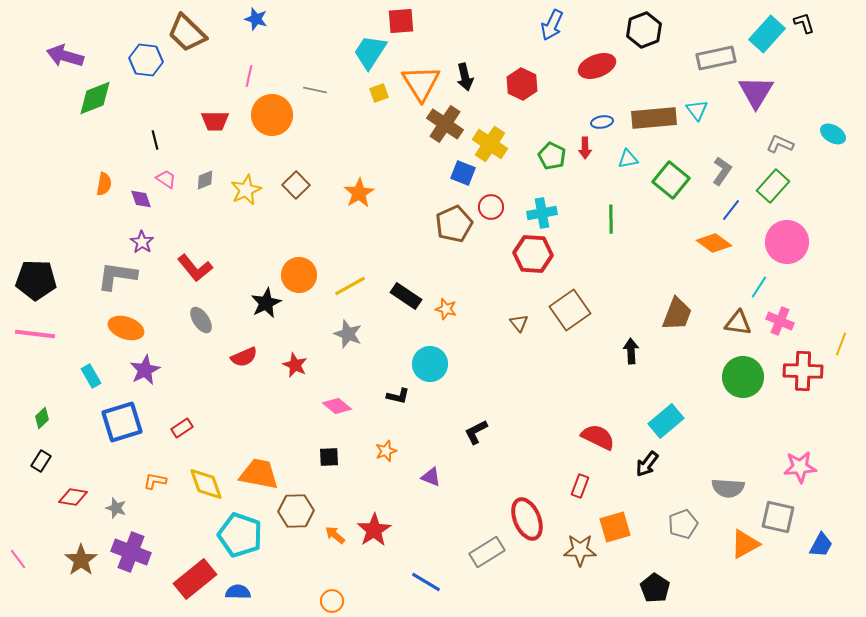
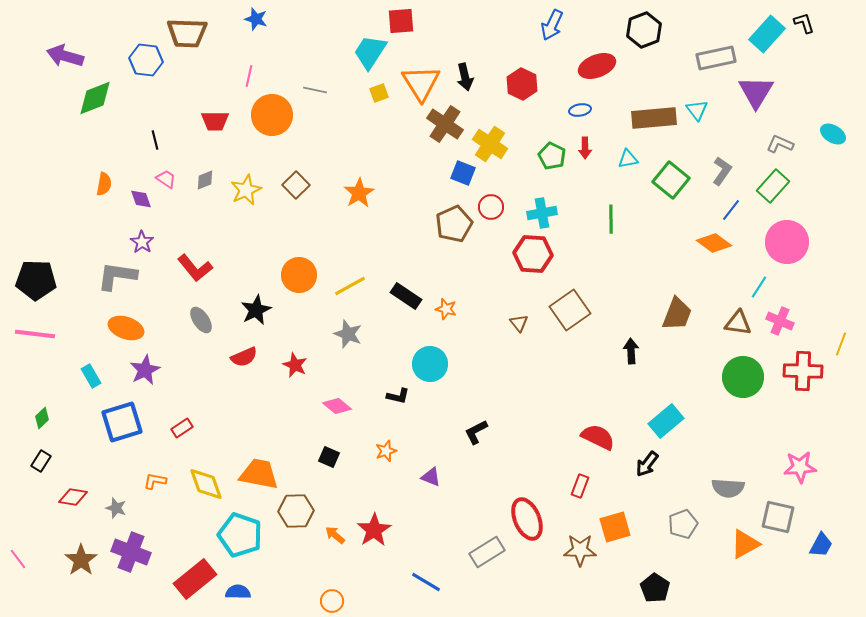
brown trapezoid at (187, 33): rotated 42 degrees counterclockwise
blue ellipse at (602, 122): moved 22 px left, 12 px up
black star at (266, 303): moved 10 px left, 7 px down
black square at (329, 457): rotated 25 degrees clockwise
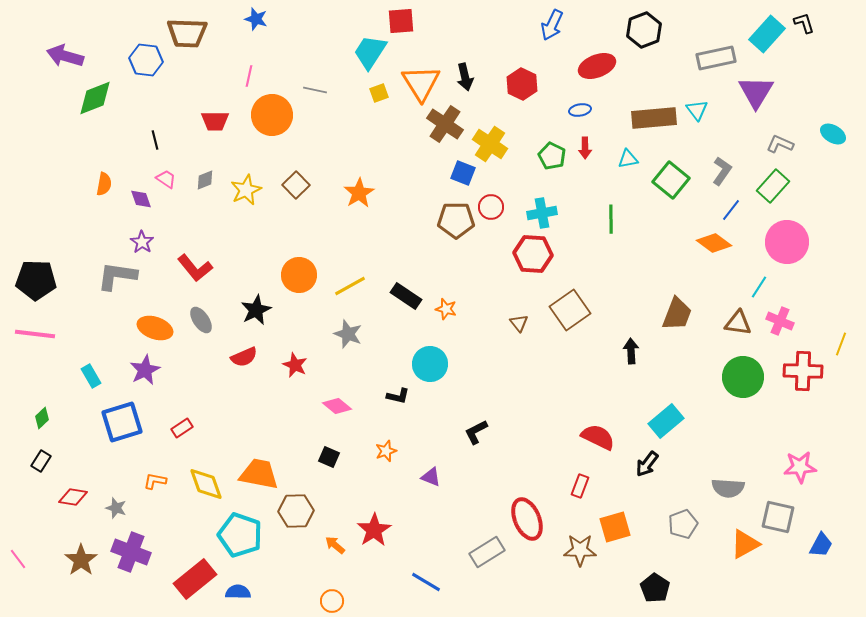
brown pentagon at (454, 224): moved 2 px right, 4 px up; rotated 24 degrees clockwise
orange ellipse at (126, 328): moved 29 px right
orange arrow at (335, 535): moved 10 px down
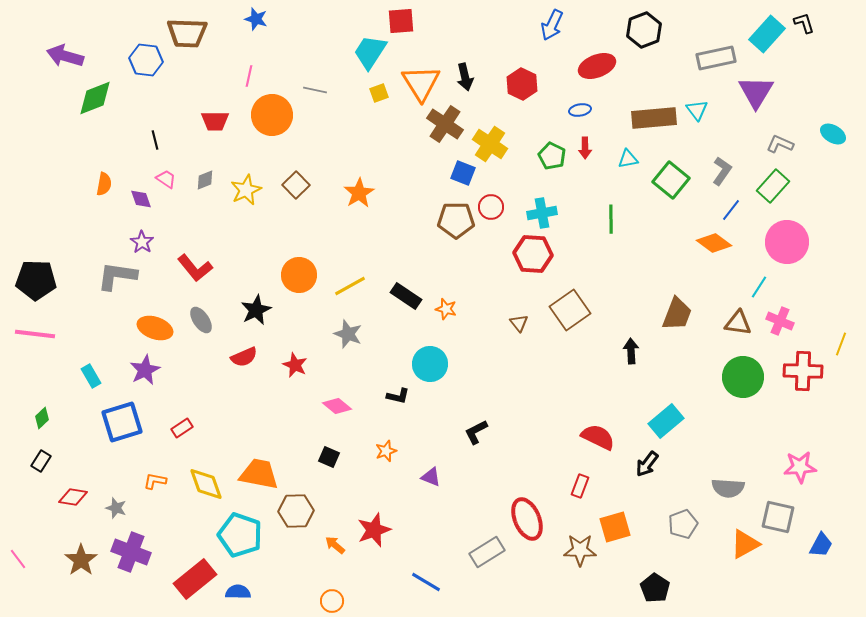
red star at (374, 530): rotated 12 degrees clockwise
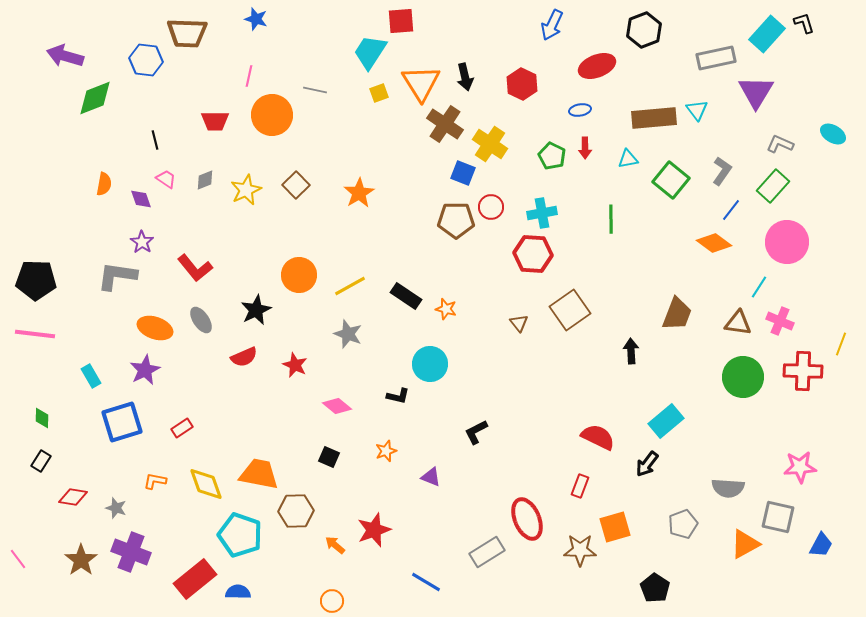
green diamond at (42, 418): rotated 45 degrees counterclockwise
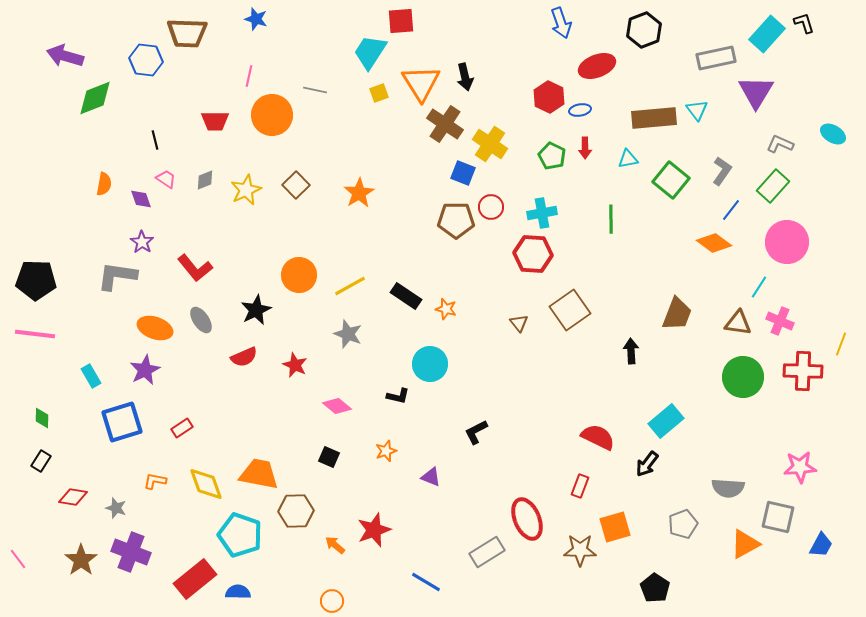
blue arrow at (552, 25): moved 9 px right, 2 px up; rotated 44 degrees counterclockwise
red hexagon at (522, 84): moved 27 px right, 13 px down
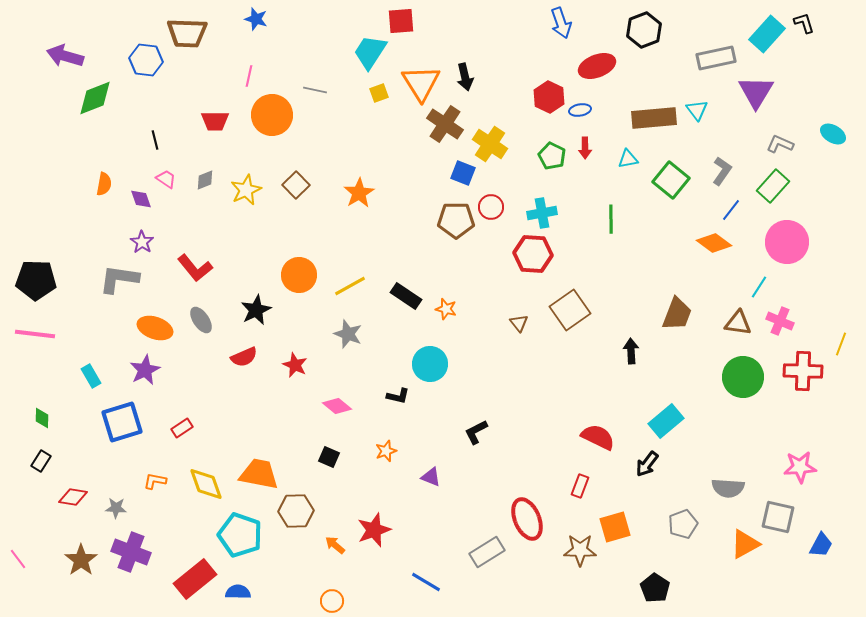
gray L-shape at (117, 276): moved 2 px right, 3 px down
gray star at (116, 508): rotated 15 degrees counterclockwise
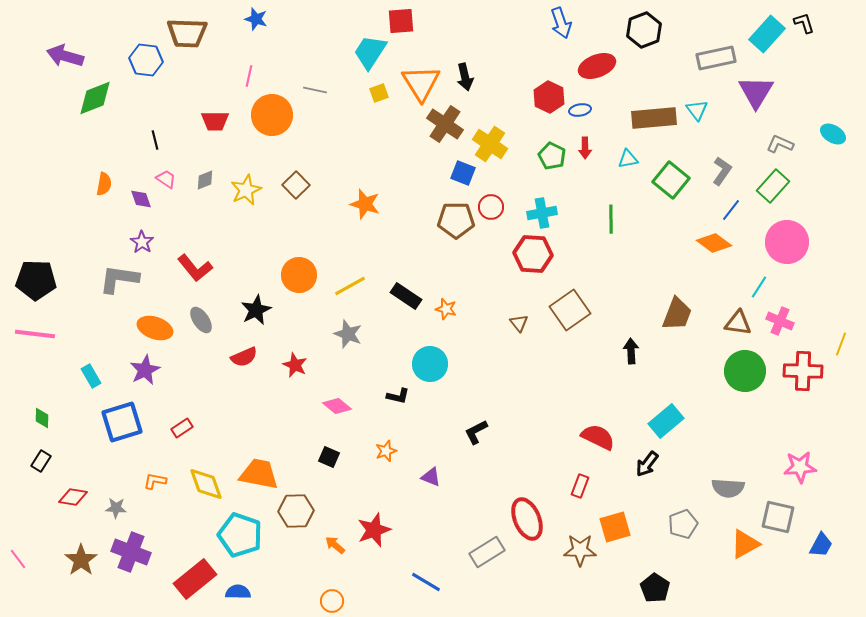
orange star at (359, 193): moved 6 px right, 11 px down; rotated 24 degrees counterclockwise
green circle at (743, 377): moved 2 px right, 6 px up
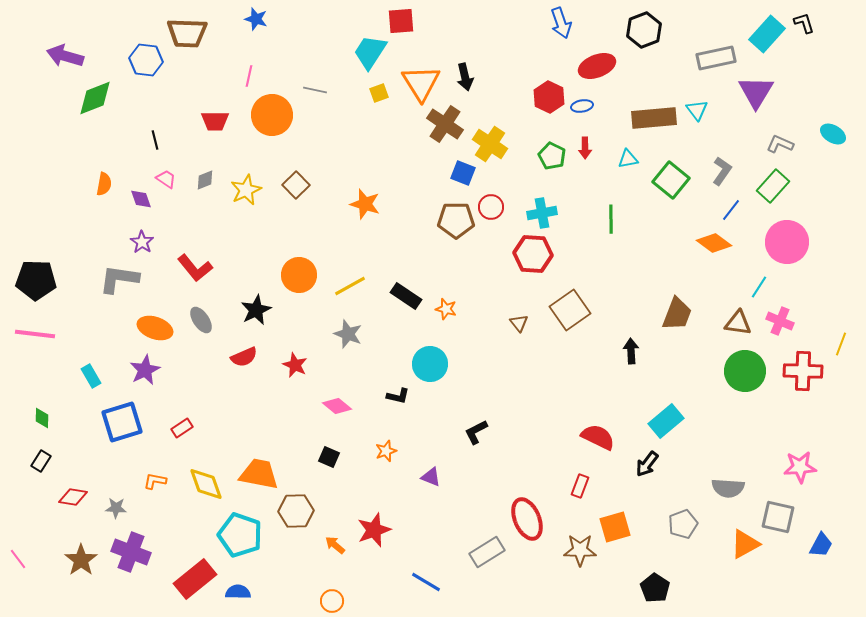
blue ellipse at (580, 110): moved 2 px right, 4 px up
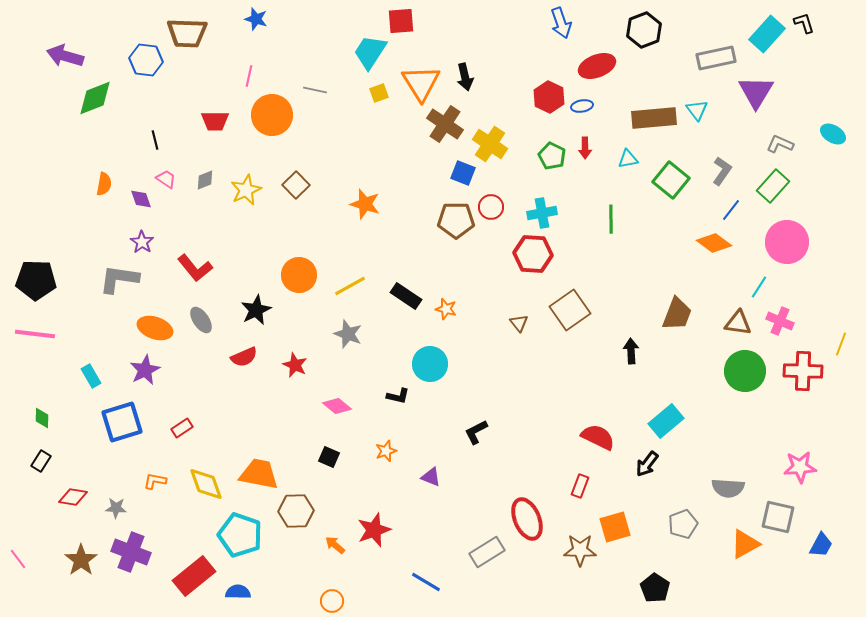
red rectangle at (195, 579): moved 1 px left, 3 px up
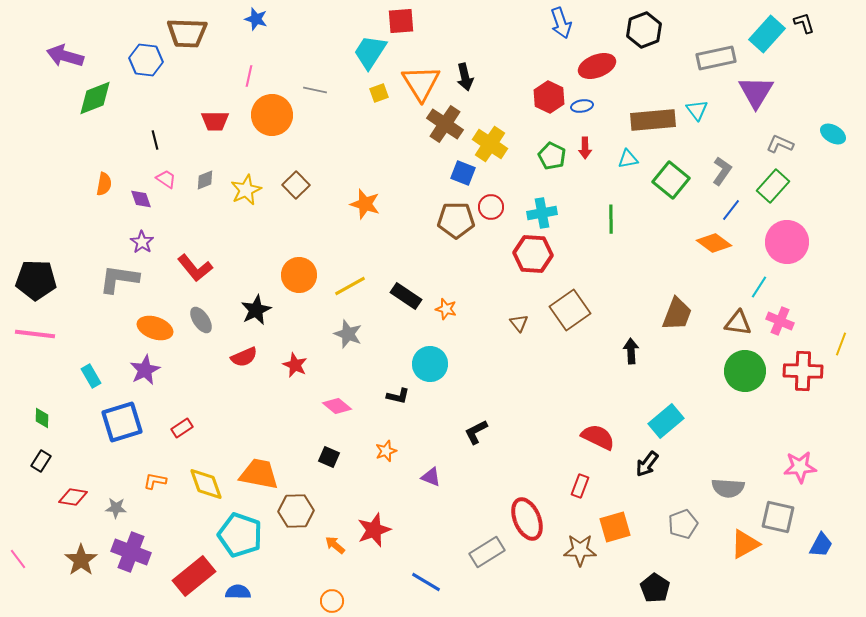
brown rectangle at (654, 118): moved 1 px left, 2 px down
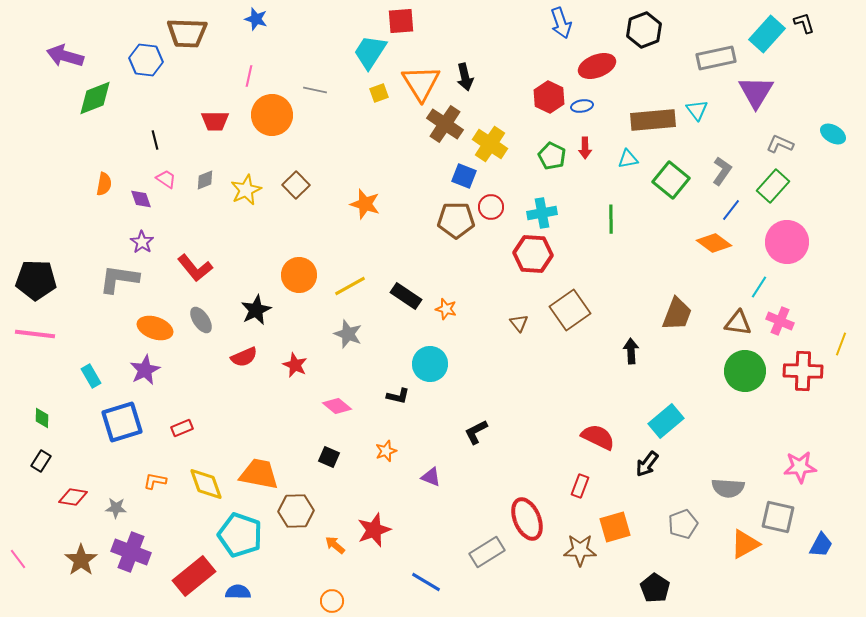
blue square at (463, 173): moved 1 px right, 3 px down
red rectangle at (182, 428): rotated 10 degrees clockwise
